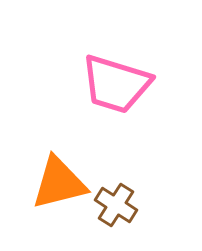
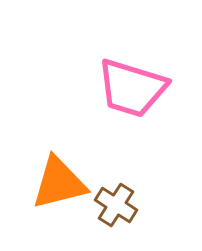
pink trapezoid: moved 16 px right, 4 px down
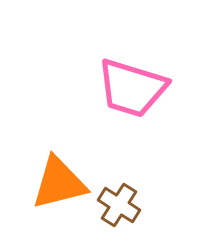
brown cross: moved 3 px right
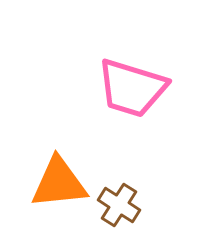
orange triangle: rotated 8 degrees clockwise
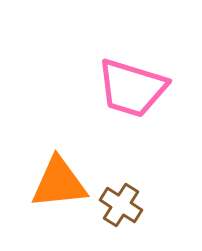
brown cross: moved 2 px right
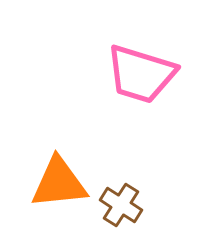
pink trapezoid: moved 9 px right, 14 px up
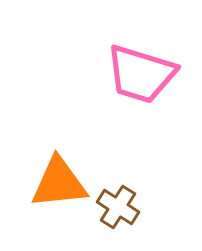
brown cross: moved 3 px left, 2 px down
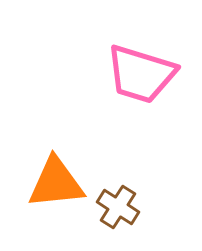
orange triangle: moved 3 px left
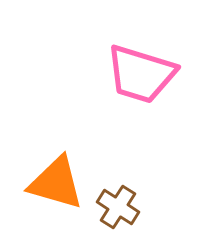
orange triangle: rotated 22 degrees clockwise
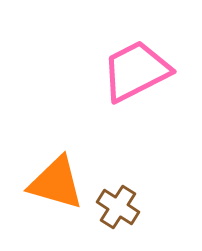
pink trapezoid: moved 5 px left, 3 px up; rotated 136 degrees clockwise
